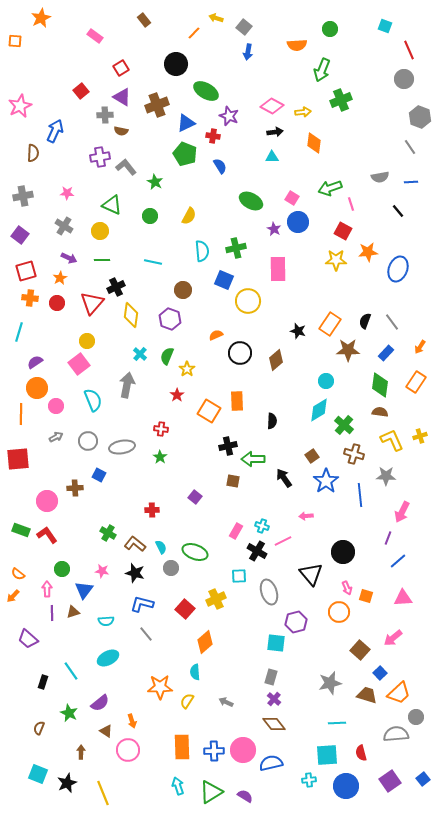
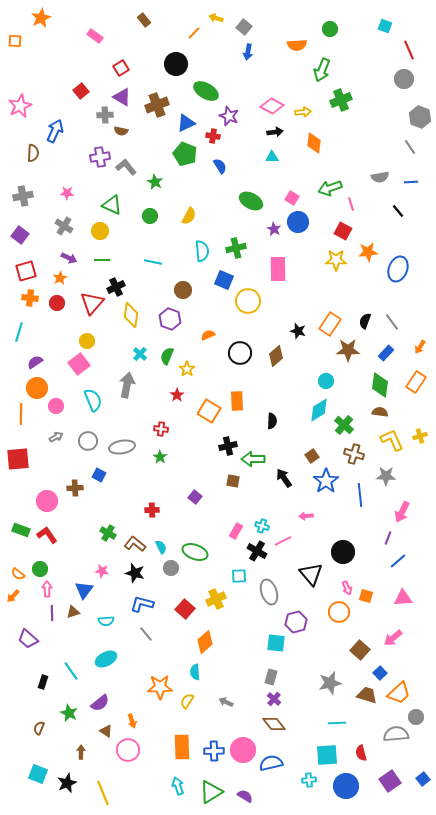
orange semicircle at (216, 335): moved 8 px left
brown diamond at (276, 360): moved 4 px up
green circle at (62, 569): moved 22 px left
cyan ellipse at (108, 658): moved 2 px left, 1 px down
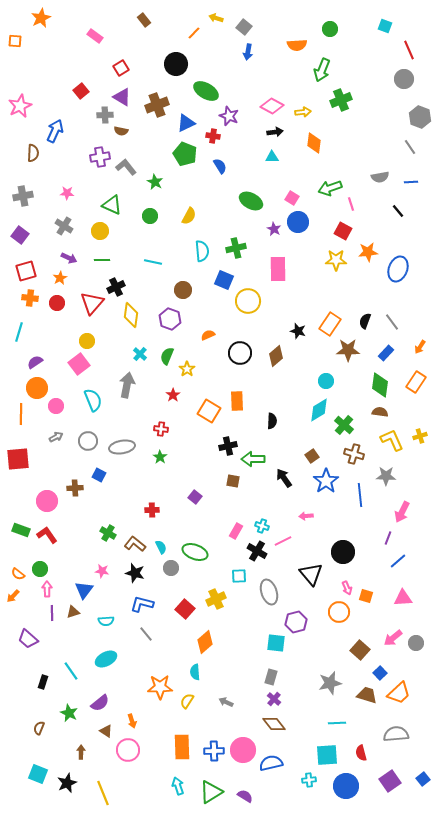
red star at (177, 395): moved 4 px left
gray circle at (416, 717): moved 74 px up
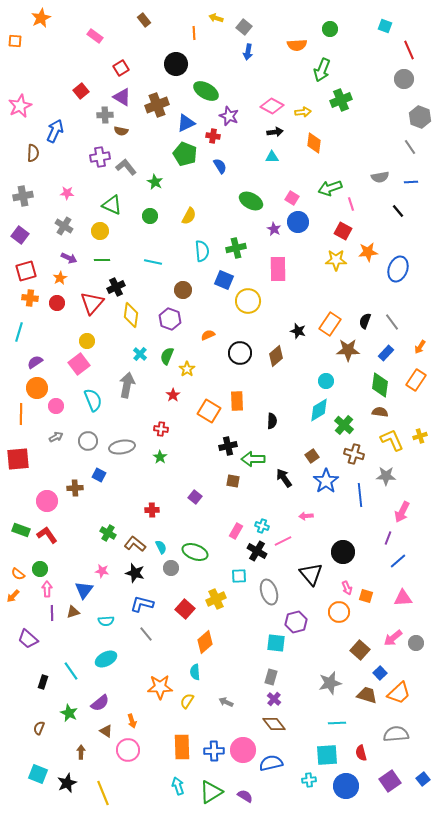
orange line at (194, 33): rotated 48 degrees counterclockwise
orange rectangle at (416, 382): moved 2 px up
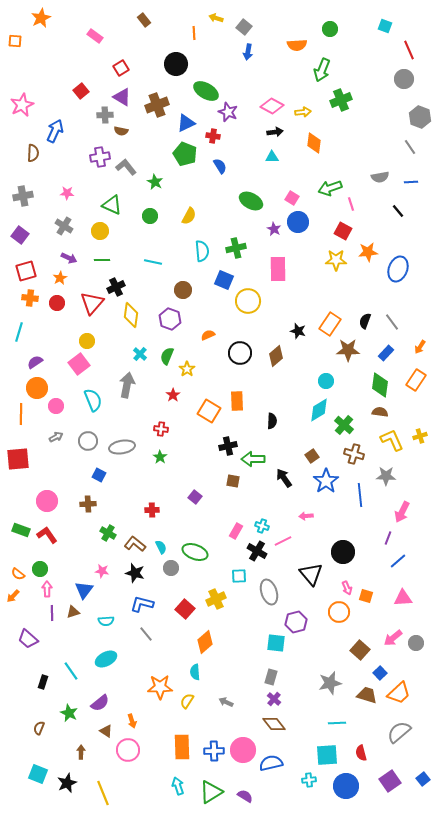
pink star at (20, 106): moved 2 px right, 1 px up
purple star at (229, 116): moved 1 px left, 4 px up
brown cross at (75, 488): moved 13 px right, 16 px down
gray semicircle at (396, 734): moved 3 px right, 2 px up; rotated 35 degrees counterclockwise
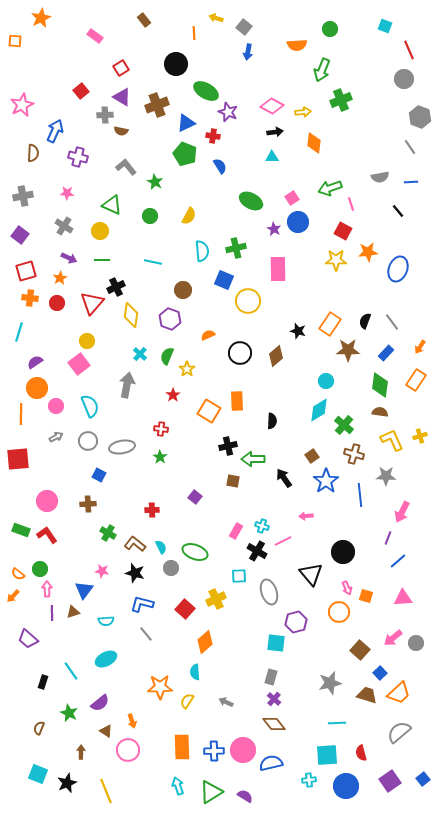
purple cross at (100, 157): moved 22 px left; rotated 24 degrees clockwise
pink square at (292, 198): rotated 24 degrees clockwise
cyan semicircle at (93, 400): moved 3 px left, 6 px down
yellow line at (103, 793): moved 3 px right, 2 px up
